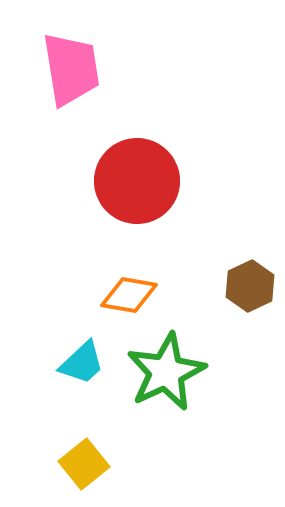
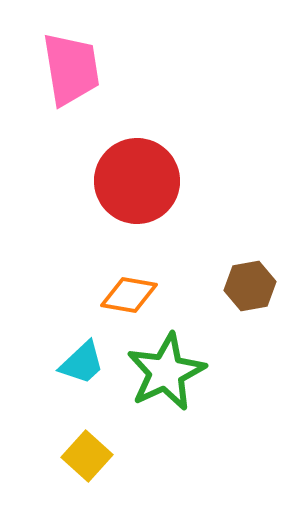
brown hexagon: rotated 15 degrees clockwise
yellow square: moved 3 px right, 8 px up; rotated 9 degrees counterclockwise
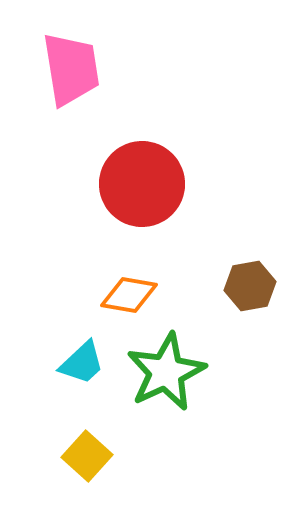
red circle: moved 5 px right, 3 px down
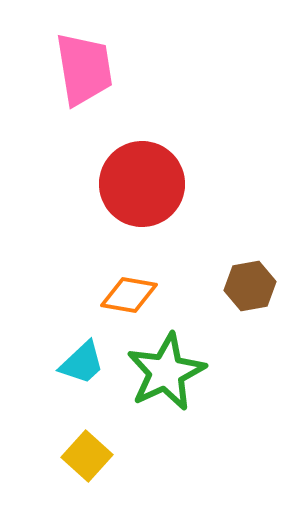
pink trapezoid: moved 13 px right
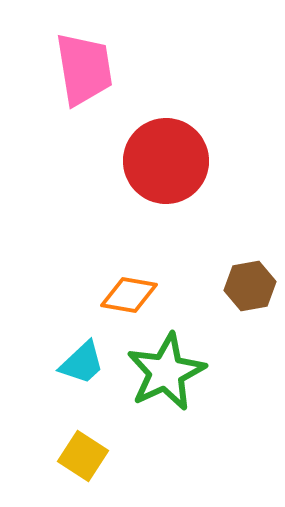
red circle: moved 24 px right, 23 px up
yellow square: moved 4 px left; rotated 9 degrees counterclockwise
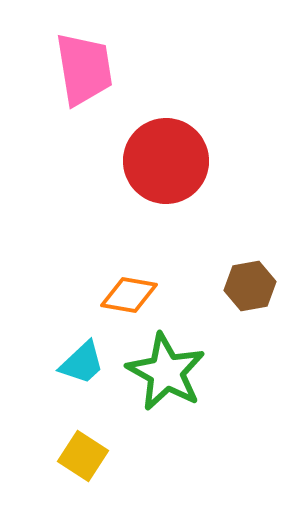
green star: rotated 18 degrees counterclockwise
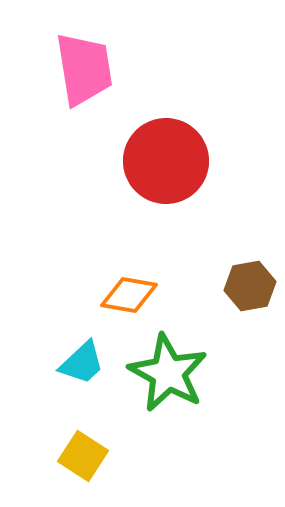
green star: moved 2 px right, 1 px down
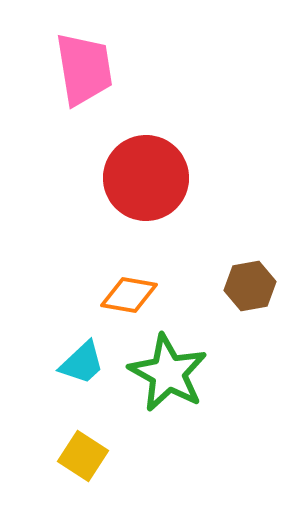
red circle: moved 20 px left, 17 px down
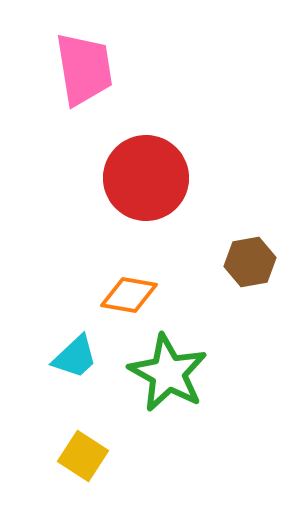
brown hexagon: moved 24 px up
cyan trapezoid: moved 7 px left, 6 px up
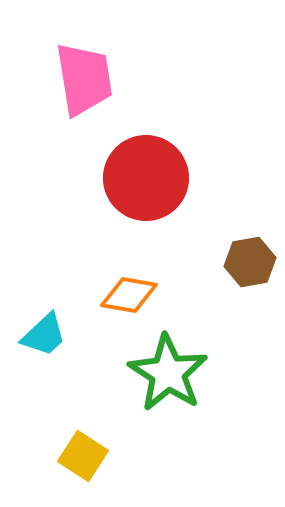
pink trapezoid: moved 10 px down
cyan trapezoid: moved 31 px left, 22 px up
green star: rotated 4 degrees clockwise
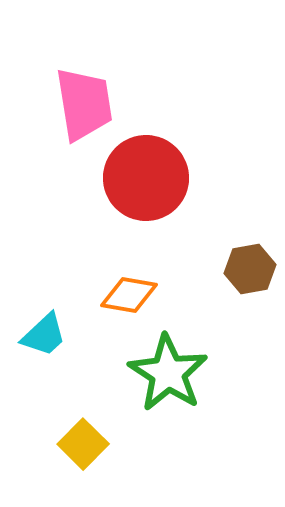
pink trapezoid: moved 25 px down
brown hexagon: moved 7 px down
yellow square: moved 12 px up; rotated 12 degrees clockwise
